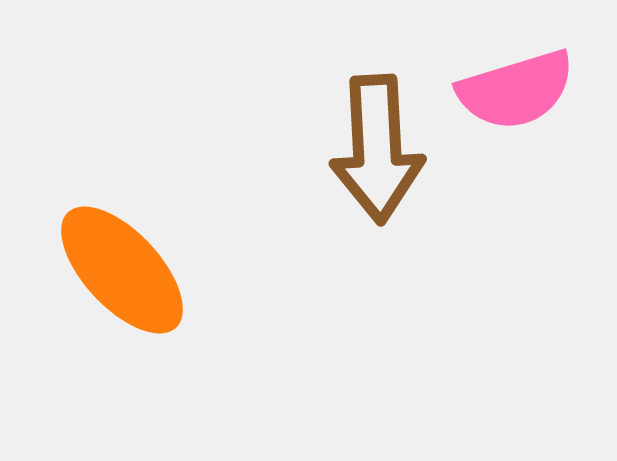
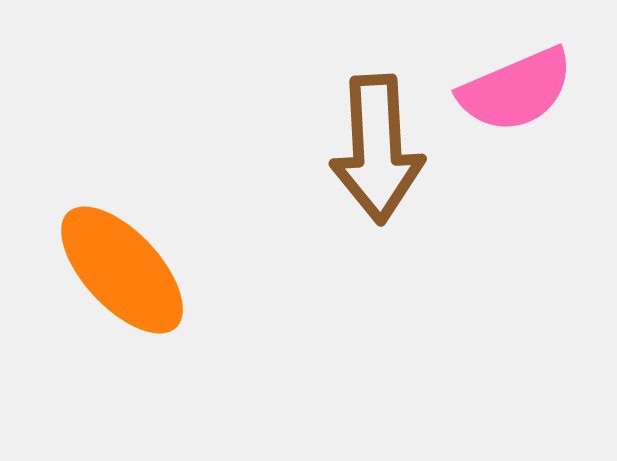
pink semicircle: rotated 6 degrees counterclockwise
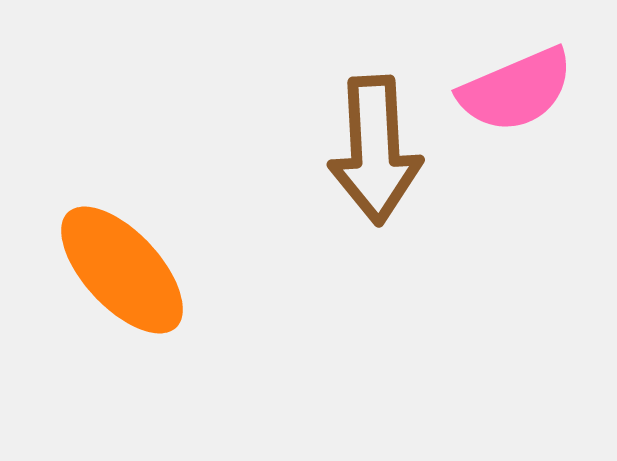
brown arrow: moved 2 px left, 1 px down
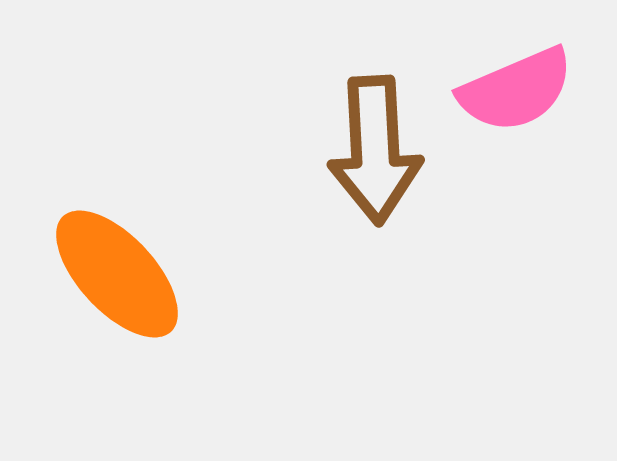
orange ellipse: moved 5 px left, 4 px down
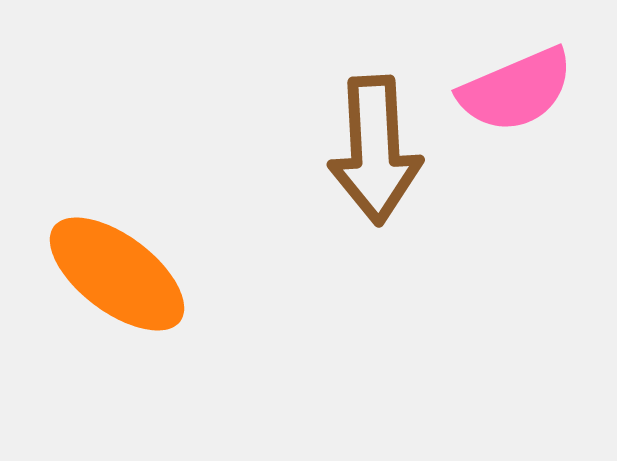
orange ellipse: rotated 10 degrees counterclockwise
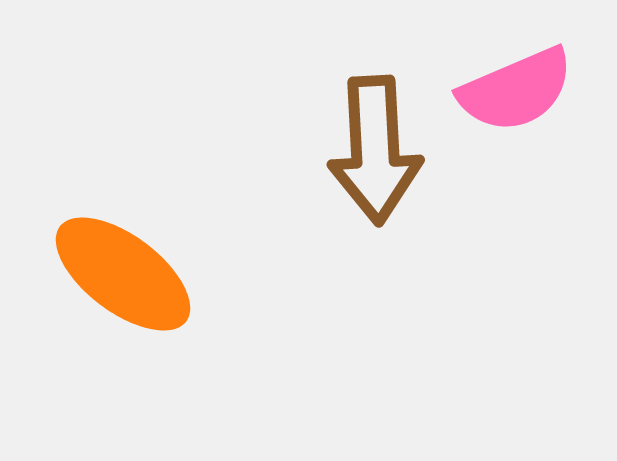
orange ellipse: moved 6 px right
